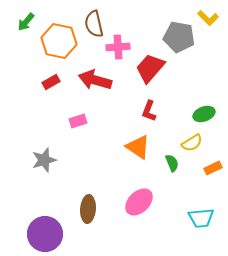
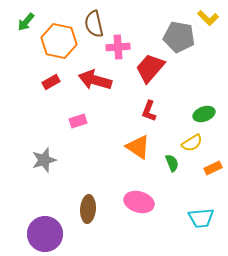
pink ellipse: rotated 60 degrees clockwise
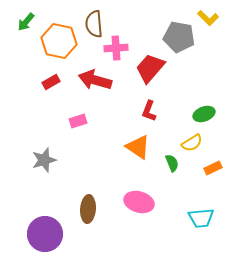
brown semicircle: rotated 8 degrees clockwise
pink cross: moved 2 px left, 1 px down
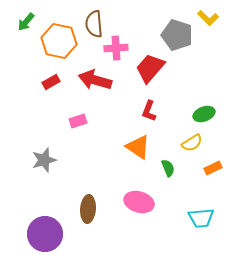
gray pentagon: moved 2 px left, 2 px up; rotated 8 degrees clockwise
green semicircle: moved 4 px left, 5 px down
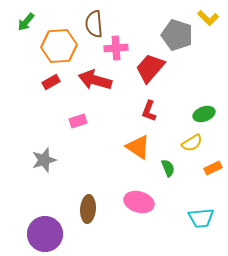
orange hexagon: moved 5 px down; rotated 16 degrees counterclockwise
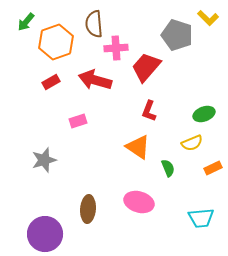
orange hexagon: moved 3 px left, 4 px up; rotated 16 degrees counterclockwise
red trapezoid: moved 4 px left, 1 px up
yellow semicircle: rotated 10 degrees clockwise
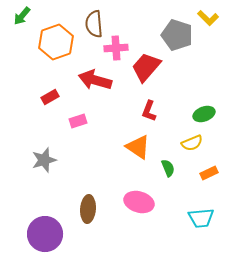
green arrow: moved 4 px left, 6 px up
red rectangle: moved 1 px left, 15 px down
orange rectangle: moved 4 px left, 5 px down
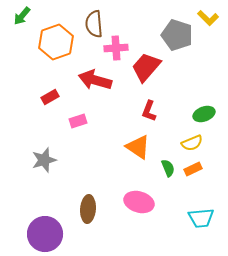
orange rectangle: moved 16 px left, 4 px up
